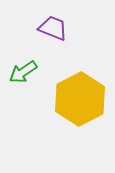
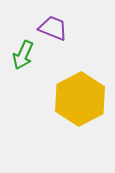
green arrow: moved 17 px up; rotated 32 degrees counterclockwise
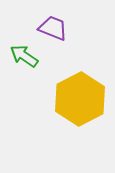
green arrow: moved 1 px right, 1 px down; rotated 100 degrees clockwise
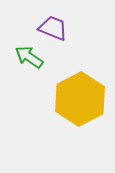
green arrow: moved 5 px right, 1 px down
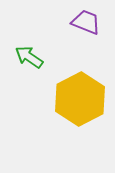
purple trapezoid: moved 33 px right, 6 px up
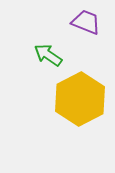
green arrow: moved 19 px right, 2 px up
